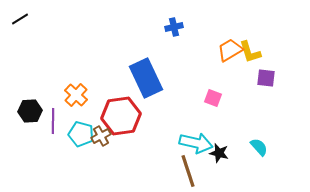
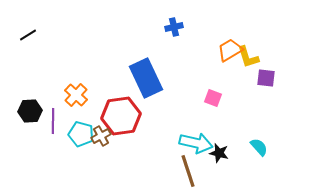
black line: moved 8 px right, 16 px down
yellow L-shape: moved 2 px left, 5 px down
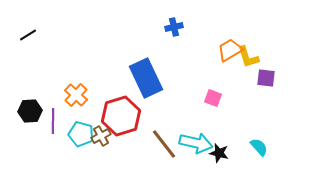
red hexagon: rotated 9 degrees counterclockwise
brown line: moved 24 px left, 27 px up; rotated 20 degrees counterclockwise
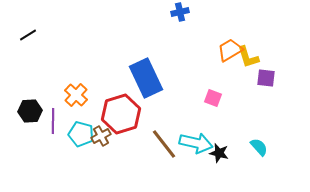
blue cross: moved 6 px right, 15 px up
red hexagon: moved 2 px up
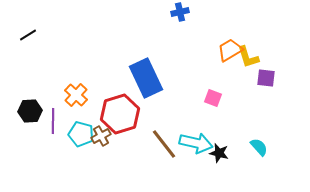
red hexagon: moved 1 px left
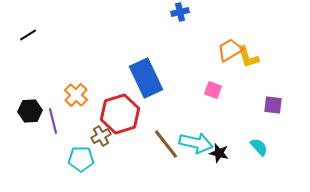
purple square: moved 7 px right, 27 px down
pink square: moved 8 px up
purple line: rotated 15 degrees counterclockwise
cyan pentagon: moved 25 px down; rotated 15 degrees counterclockwise
brown line: moved 2 px right
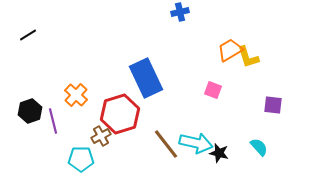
black hexagon: rotated 15 degrees counterclockwise
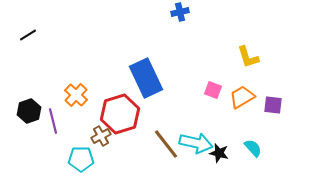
orange trapezoid: moved 12 px right, 47 px down
black hexagon: moved 1 px left
cyan semicircle: moved 6 px left, 1 px down
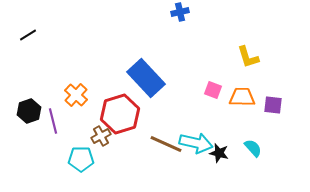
blue rectangle: rotated 18 degrees counterclockwise
orange trapezoid: rotated 32 degrees clockwise
brown line: rotated 28 degrees counterclockwise
